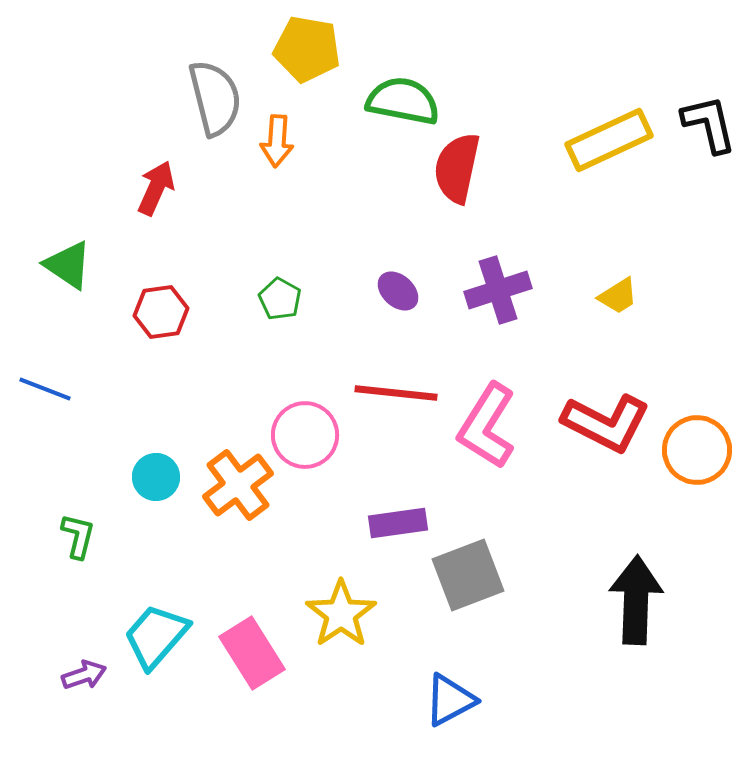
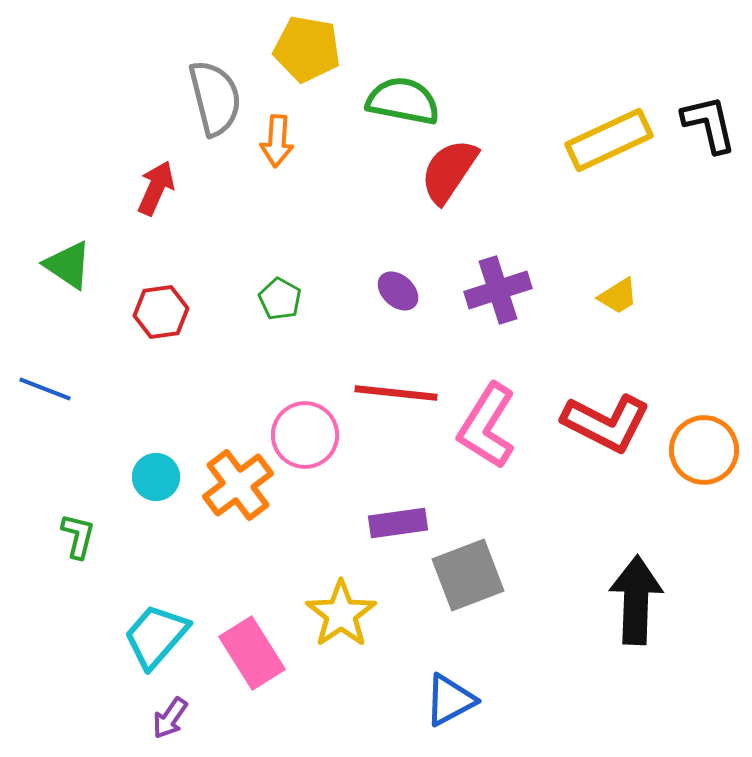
red semicircle: moved 8 px left, 3 px down; rotated 22 degrees clockwise
orange circle: moved 7 px right
purple arrow: moved 86 px right, 43 px down; rotated 144 degrees clockwise
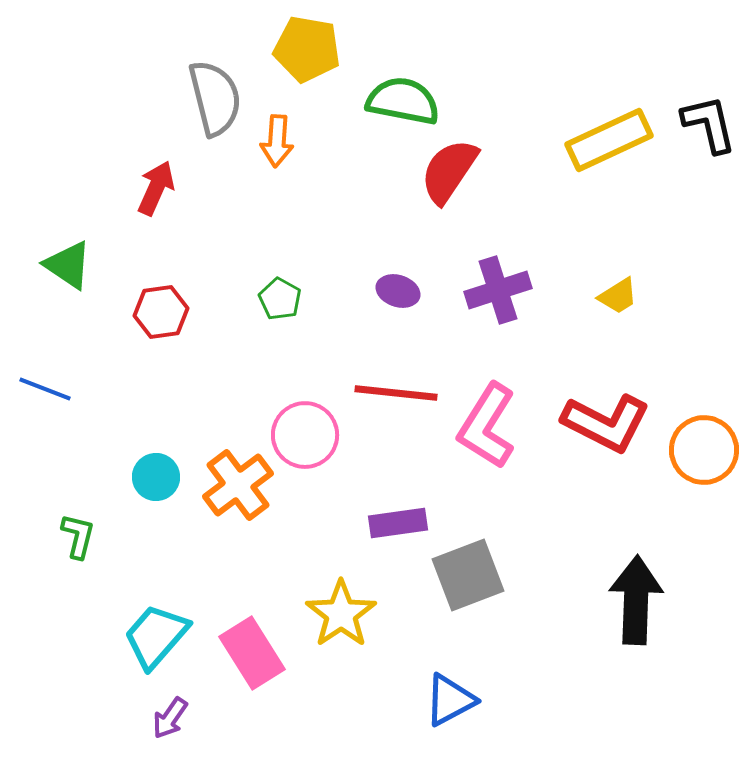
purple ellipse: rotated 24 degrees counterclockwise
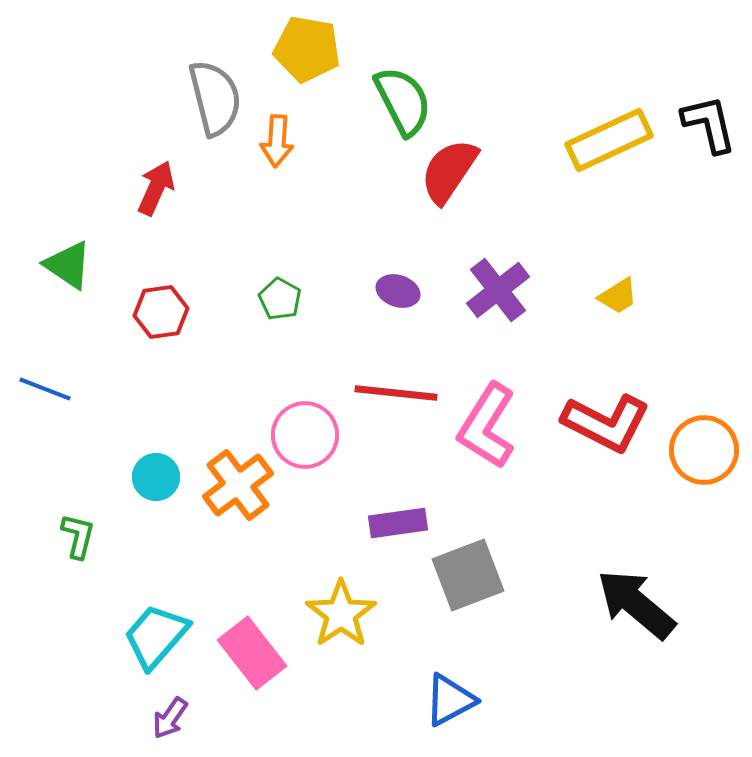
green semicircle: rotated 52 degrees clockwise
purple cross: rotated 20 degrees counterclockwise
black arrow: moved 4 px down; rotated 52 degrees counterclockwise
pink rectangle: rotated 6 degrees counterclockwise
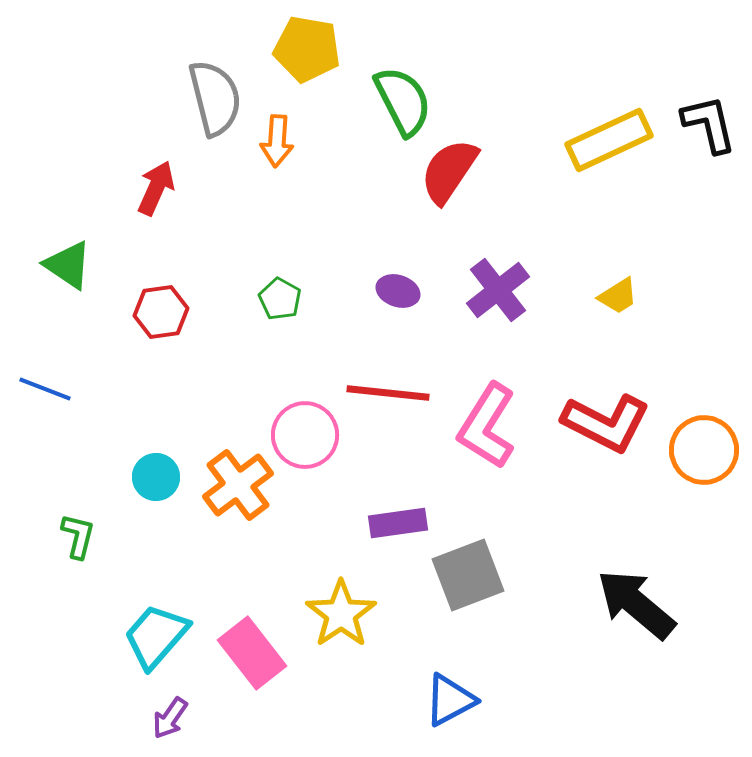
red line: moved 8 px left
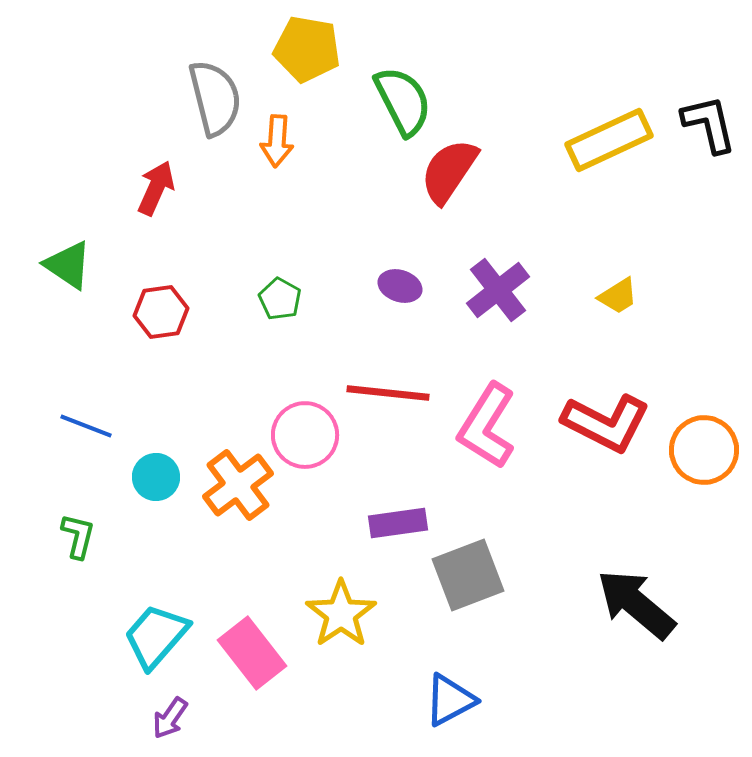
purple ellipse: moved 2 px right, 5 px up
blue line: moved 41 px right, 37 px down
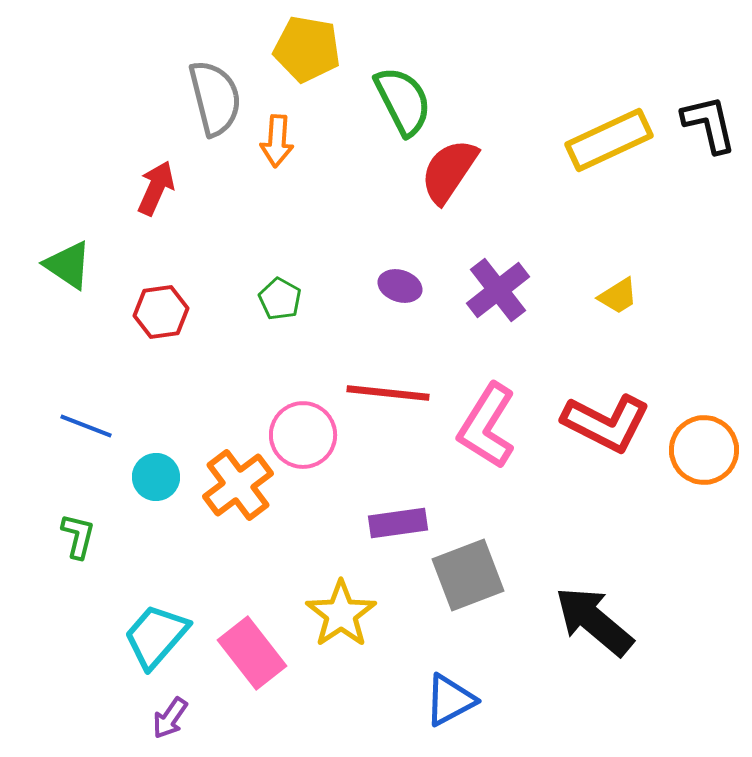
pink circle: moved 2 px left
black arrow: moved 42 px left, 17 px down
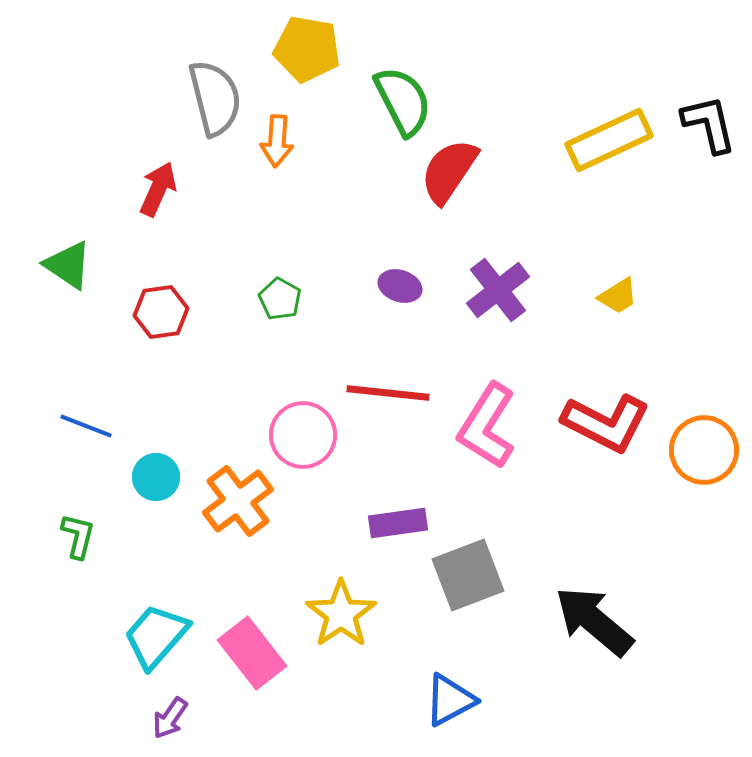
red arrow: moved 2 px right, 1 px down
orange cross: moved 16 px down
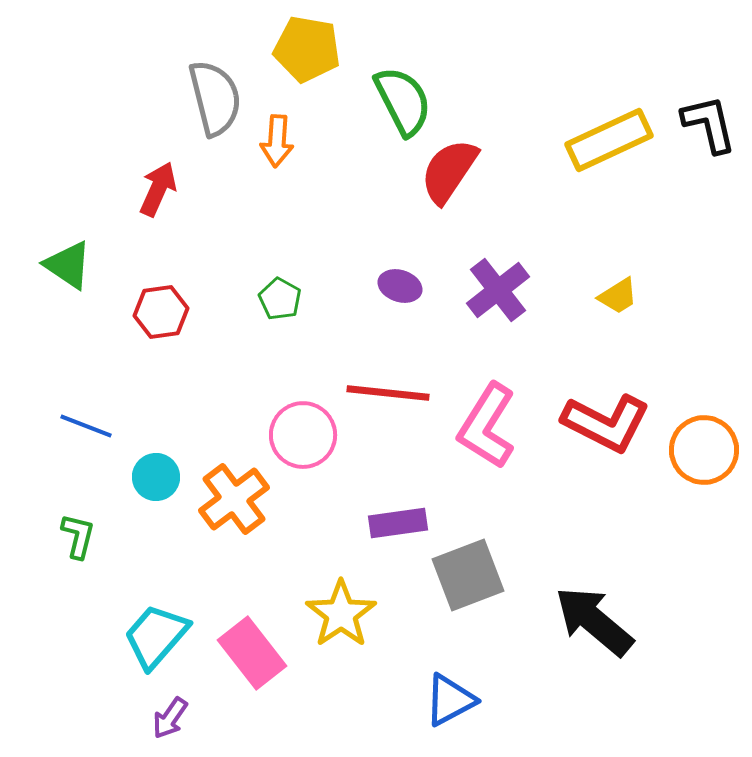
orange cross: moved 4 px left, 2 px up
